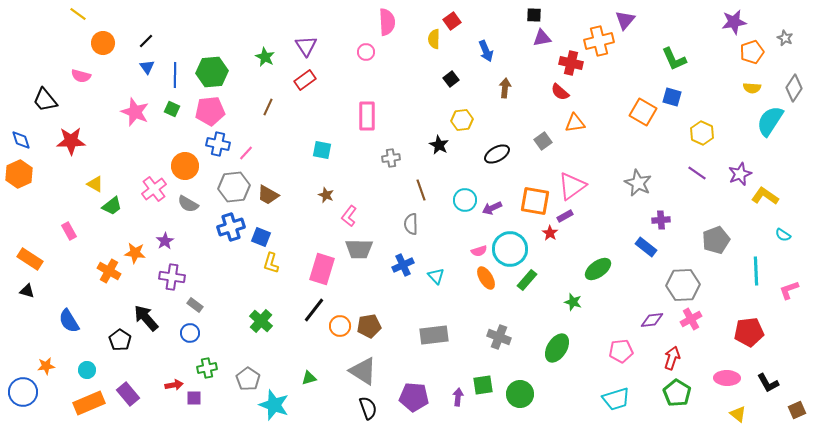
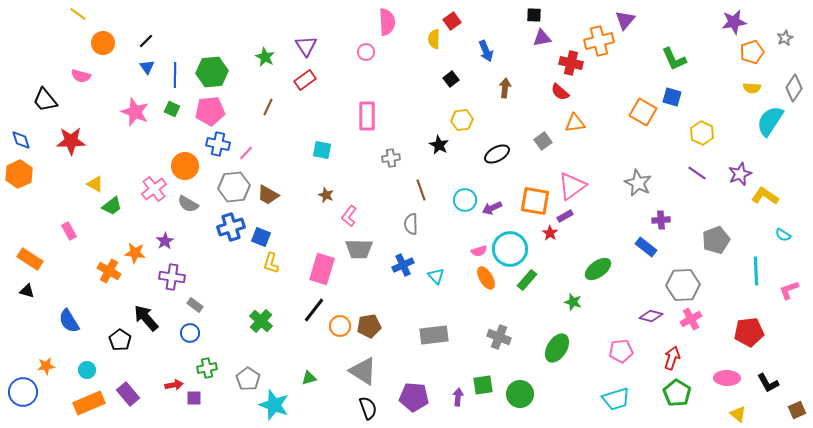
gray star at (785, 38): rotated 21 degrees clockwise
purple diamond at (652, 320): moved 1 px left, 4 px up; rotated 20 degrees clockwise
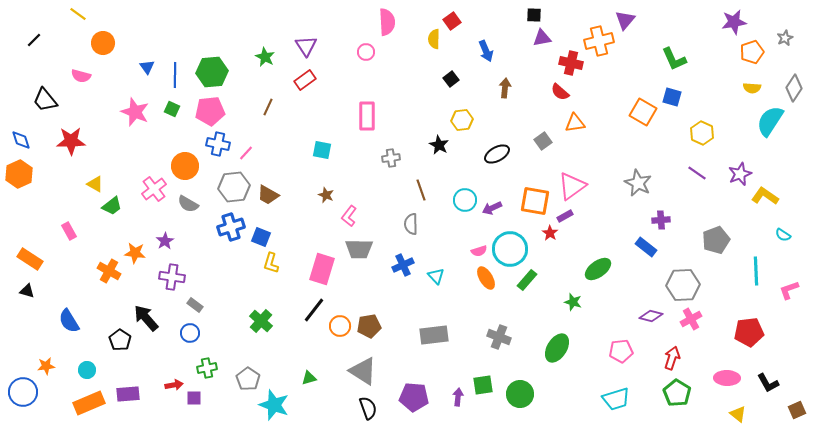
black line at (146, 41): moved 112 px left, 1 px up
purple rectangle at (128, 394): rotated 55 degrees counterclockwise
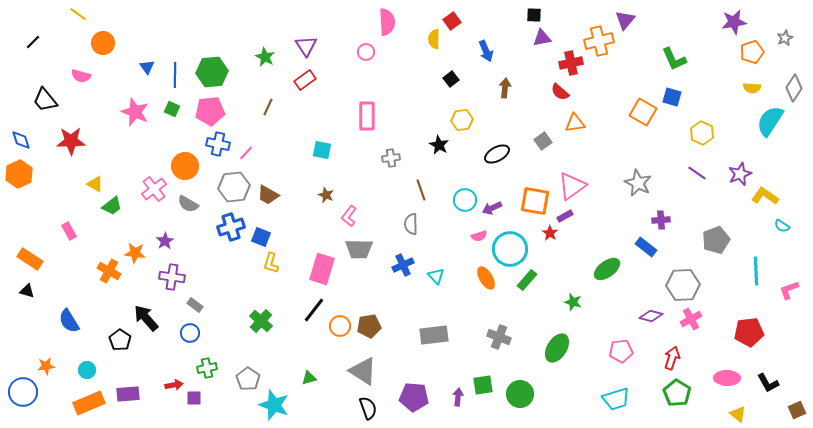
black line at (34, 40): moved 1 px left, 2 px down
red cross at (571, 63): rotated 25 degrees counterclockwise
cyan semicircle at (783, 235): moved 1 px left, 9 px up
pink semicircle at (479, 251): moved 15 px up
green ellipse at (598, 269): moved 9 px right
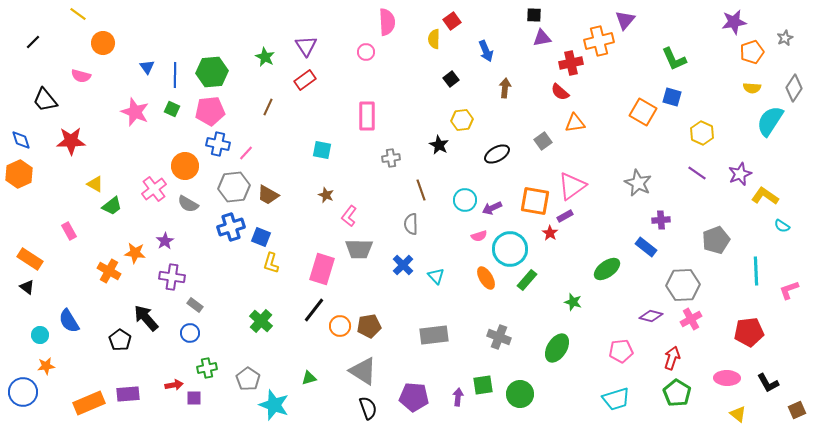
blue cross at (403, 265): rotated 20 degrees counterclockwise
black triangle at (27, 291): moved 4 px up; rotated 21 degrees clockwise
cyan circle at (87, 370): moved 47 px left, 35 px up
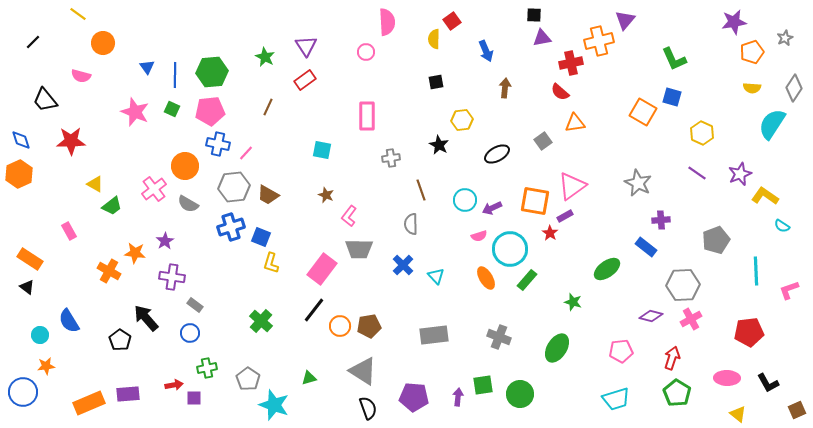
black square at (451, 79): moved 15 px left, 3 px down; rotated 28 degrees clockwise
cyan semicircle at (770, 121): moved 2 px right, 3 px down
pink rectangle at (322, 269): rotated 20 degrees clockwise
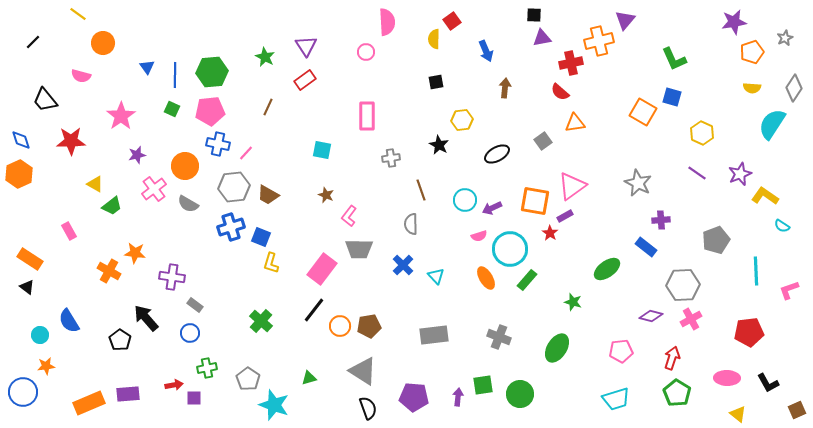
pink star at (135, 112): moved 14 px left, 4 px down; rotated 16 degrees clockwise
purple star at (165, 241): moved 28 px left, 86 px up; rotated 18 degrees clockwise
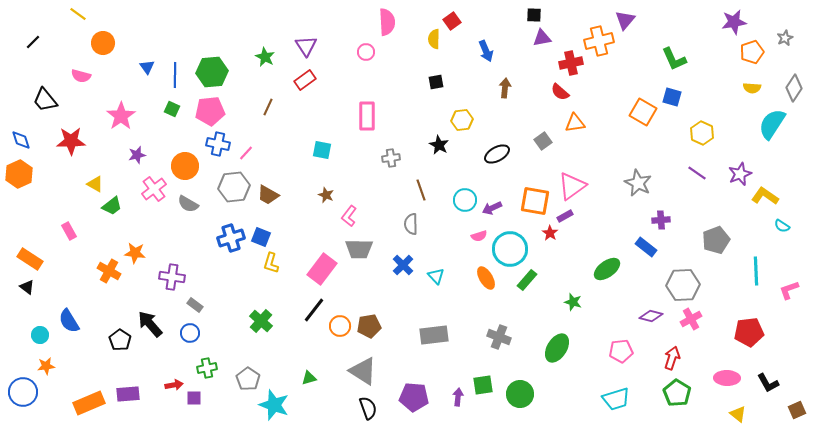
blue cross at (231, 227): moved 11 px down
black arrow at (146, 318): moved 4 px right, 6 px down
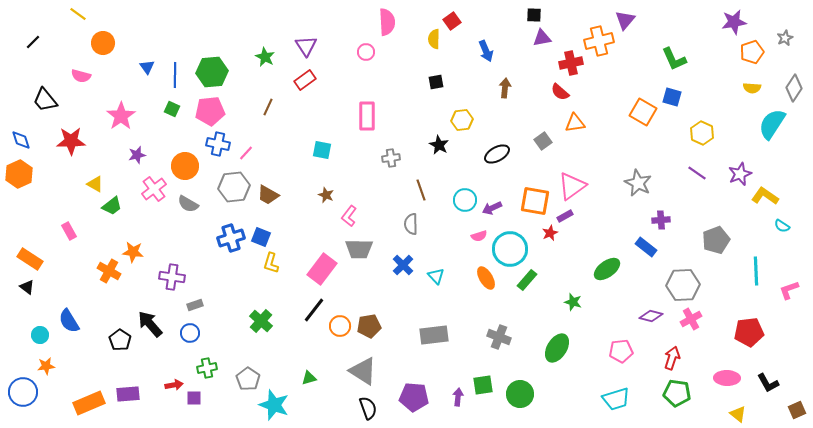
red star at (550, 233): rotated 14 degrees clockwise
orange star at (135, 253): moved 2 px left, 1 px up
gray rectangle at (195, 305): rotated 56 degrees counterclockwise
green pentagon at (677, 393): rotated 24 degrees counterclockwise
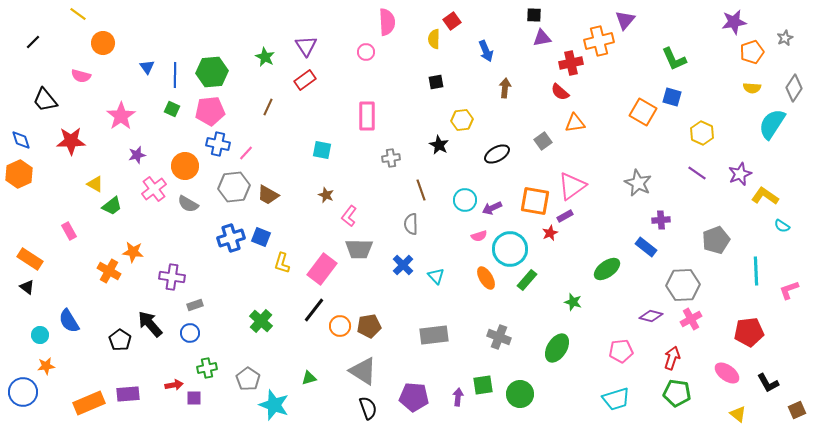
yellow L-shape at (271, 263): moved 11 px right
pink ellipse at (727, 378): moved 5 px up; rotated 35 degrees clockwise
